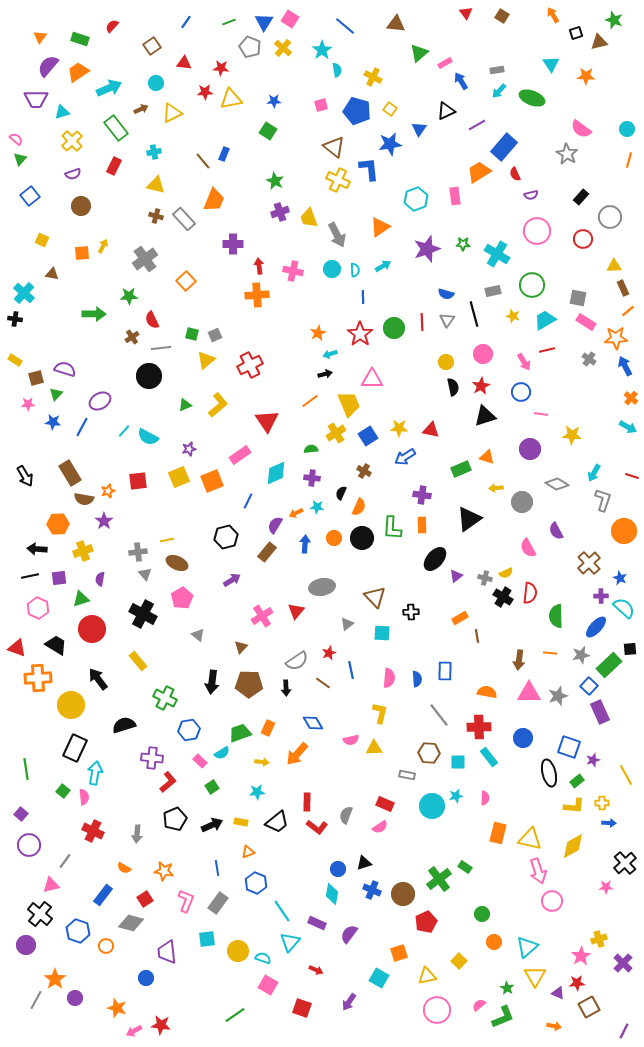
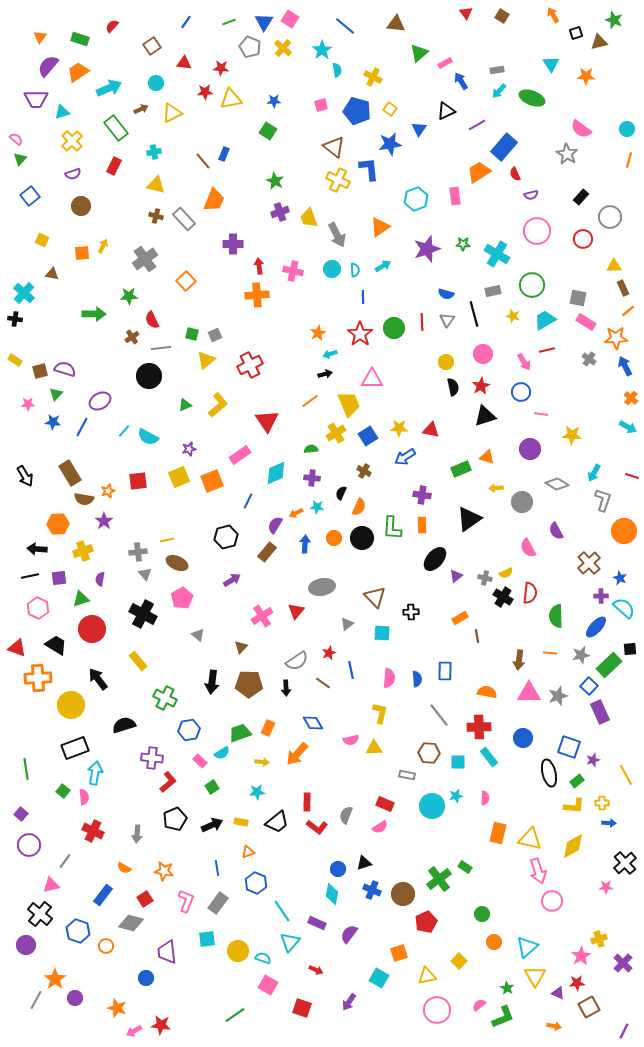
brown square at (36, 378): moved 4 px right, 7 px up
black rectangle at (75, 748): rotated 44 degrees clockwise
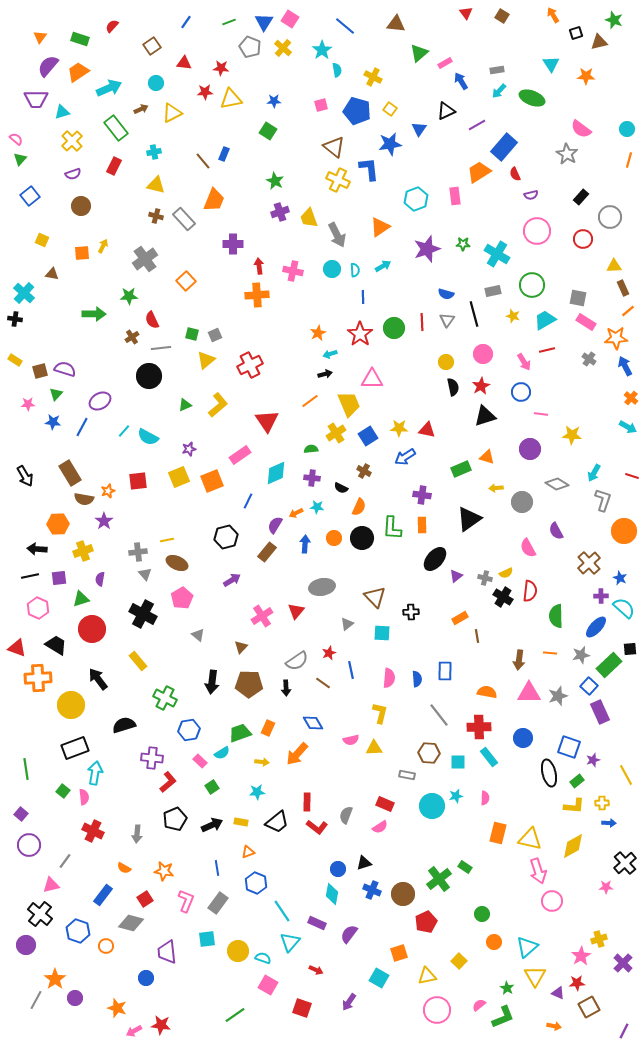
red triangle at (431, 430): moved 4 px left
black semicircle at (341, 493): moved 5 px up; rotated 88 degrees counterclockwise
red semicircle at (530, 593): moved 2 px up
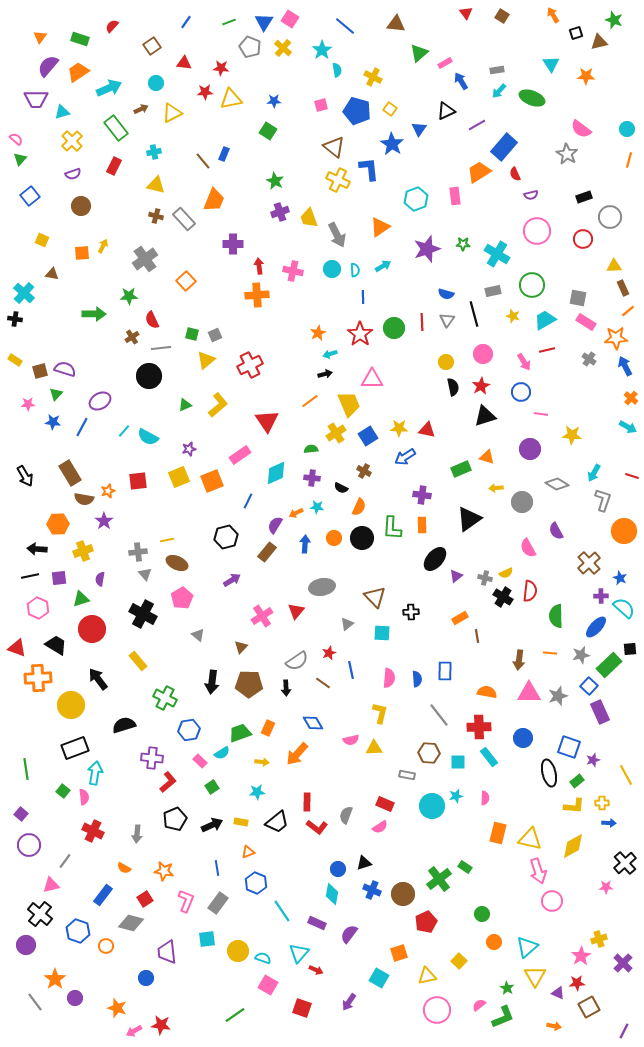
blue star at (390, 144): moved 2 px right; rotated 30 degrees counterclockwise
black rectangle at (581, 197): moved 3 px right; rotated 28 degrees clockwise
cyan triangle at (290, 942): moved 9 px right, 11 px down
gray line at (36, 1000): moved 1 px left, 2 px down; rotated 66 degrees counterclockwise
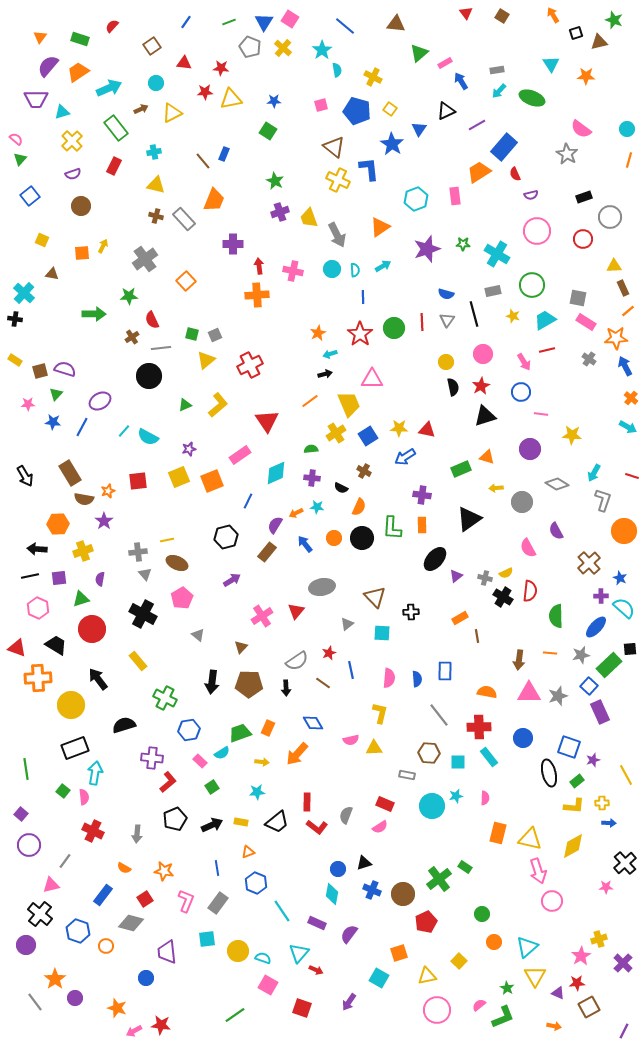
blue arrow at (305, 544): rotated 42 degrees counterclockwise
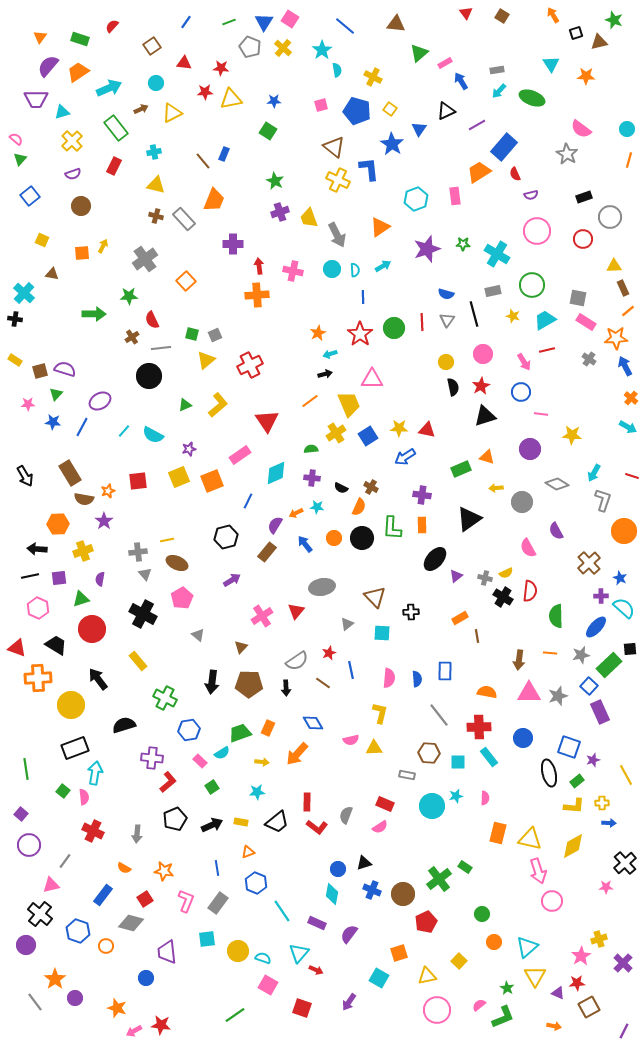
cyan semicircle at (148, 437): moved 5 px right, 2 px up
brown cross at (364, 471): moved 7 px right, 16 px down
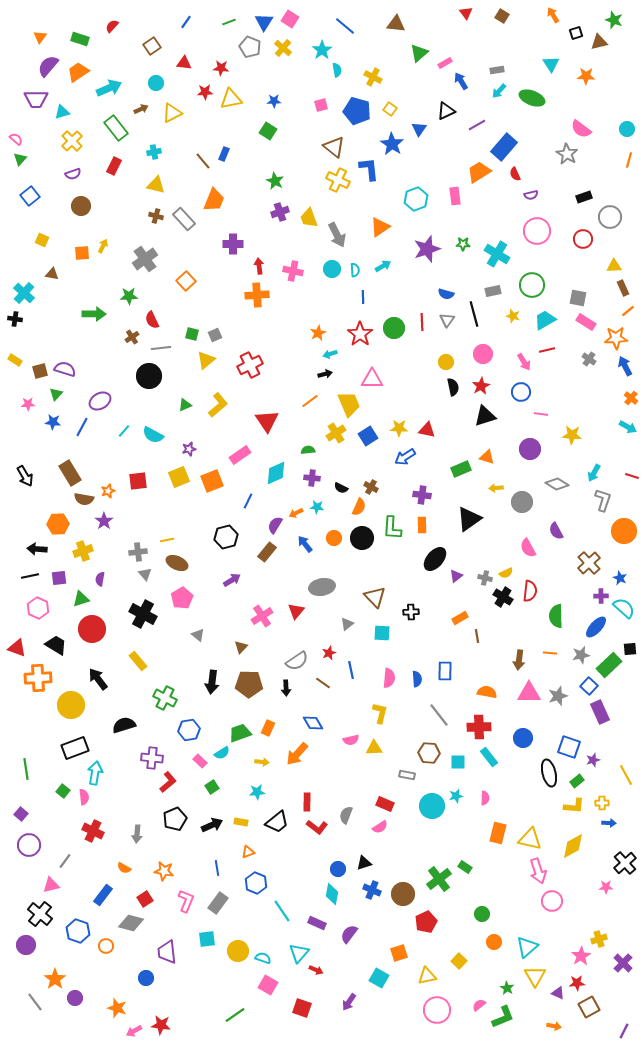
green semicircle at (311, 449): moved 3 px left, 1 px down
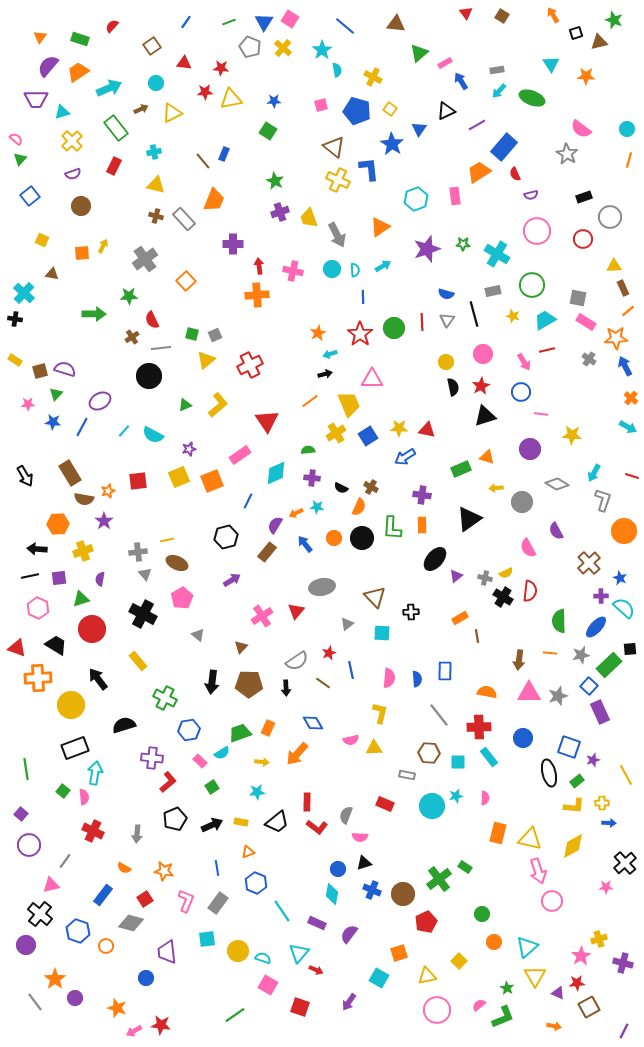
green semicircle at (556, 616): moved 3 px right, 5 px down
pink semicircle at (380, 827): moved 20 px left, 10 px down; rotated 35 degrees clockwise
purple cross at (623, 963): rotated 30 degrees counterclockwise
red square at (302, 1008): moved 2 px left, 1 px up
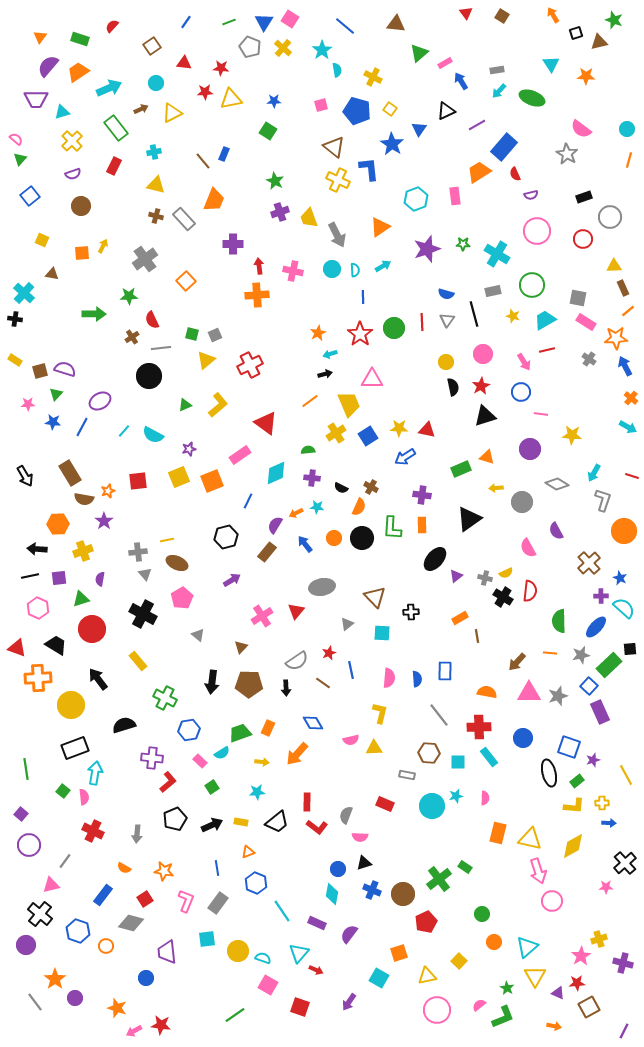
red triangle at (267, 421): moved 1 px left, 2 px down; rotated 20 degrees counterclockwise
brown arrow at (519, 660): moved 2 px left, 2 px down; rotated 36 degrees clockwise
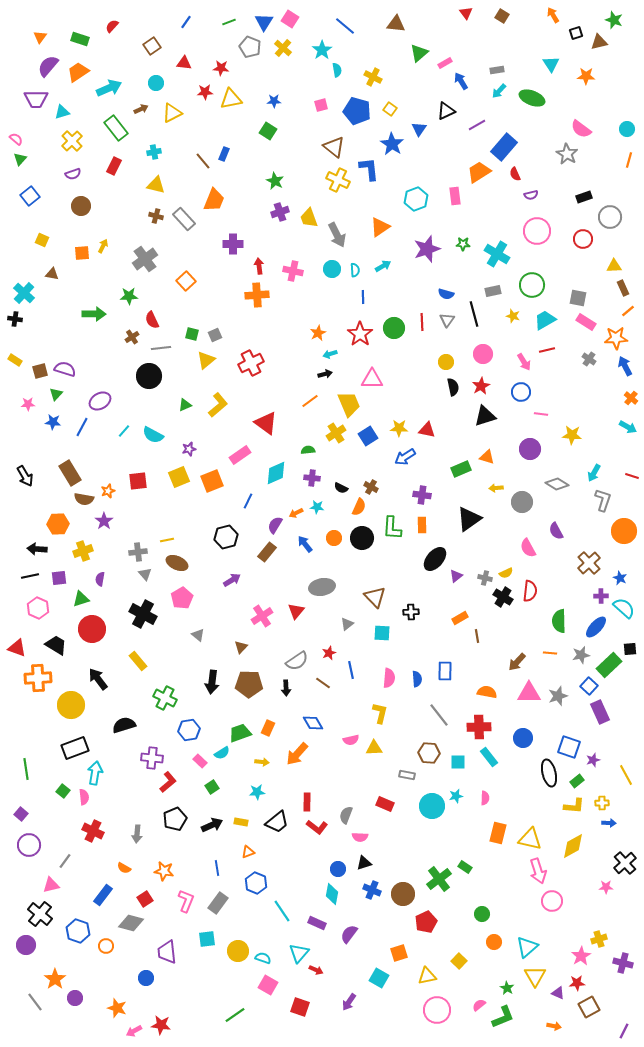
red cross at (250, 365): moved 1 px right, 2 px up
